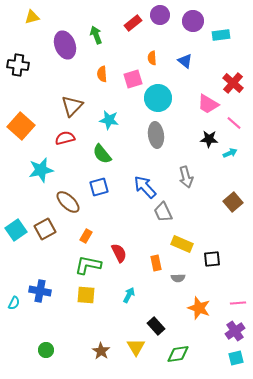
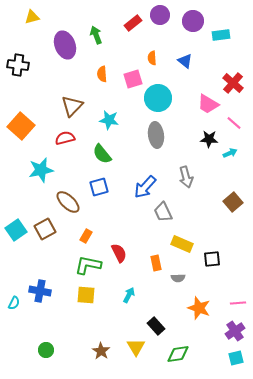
blue arrow at (145, 187): rotated 95 degrees counterclockwise
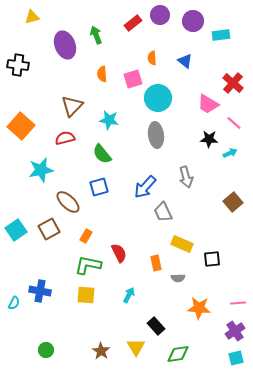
brown square at (45, 229): moved 4 px right
orange star at (199, 308): rotated 15 degrees counterclockwise
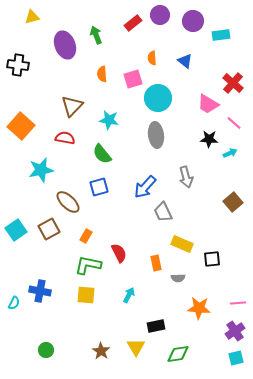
red semicircle at (65, 138): rotated 24 degrees clockwise
black rectangle at (156, 326): rotated 60 degrees counterclockwise
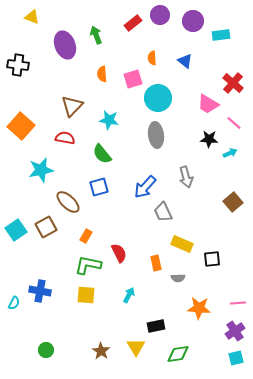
yellow triangle at (32, 17): rotated 35 degrees clockwise
brown square at (49, 229): moved 3 px left, 2 px up
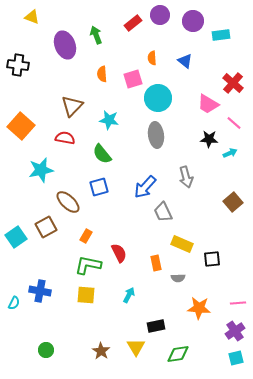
cyan square at (16, 230): moved 7 px down
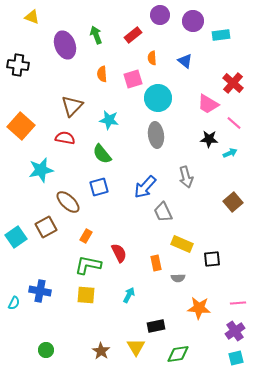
red rectangle at (133, 23): moved 12 px down
